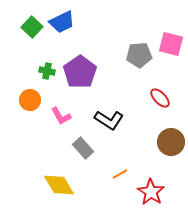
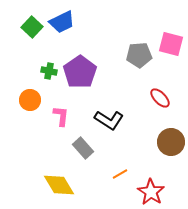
green cross: moved 2 px right
pink L-shape: rotated 145 degrees counterclockwise
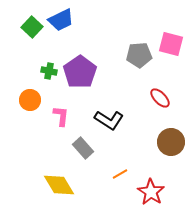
blue trapezoid: moved 1 px left, 2 px up
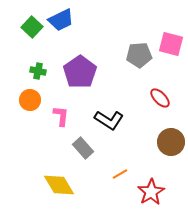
green cross: moved 11 px left
red star: rotated 8 degrees clockwise
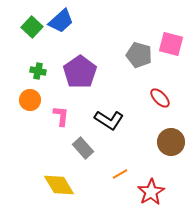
blue trapezoid: moved 1 px down; rotated 16 degrees counterclockwise
gray pentagon: rotated 20 degrees clockwise
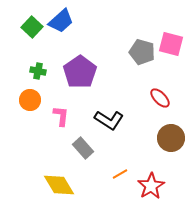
gray pentagon: moved 3 px right, 3 px up
brown circle: moved 4 px up
red star: moved 6 px up
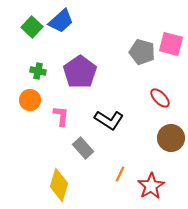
orange line: rotated 35 degrees counterclockwise
yellow diamond: rotated 48 degrees clockwise
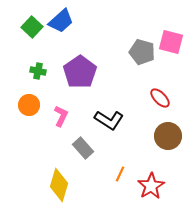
pink square: moved 2 px up
orange circle: moved 1 px left, 5 px down
pink L-shape: rotated 20 degrees clockwise
brown circle: moved 3 px left, 2 px up
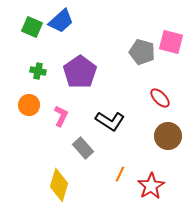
green square: rotated 20 degrees counterclockwise
black L-shape: moved 1 px right, 1 px down
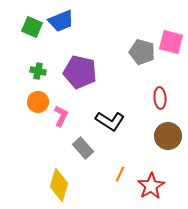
blue trapezoid: rotated 20 degrees clockwise
purple pentagon: rotated 24 degrees counterclockwise
red ellipse: rotated 40 degrees clockwise
orange circle: moved 9 px right, 3 px up
